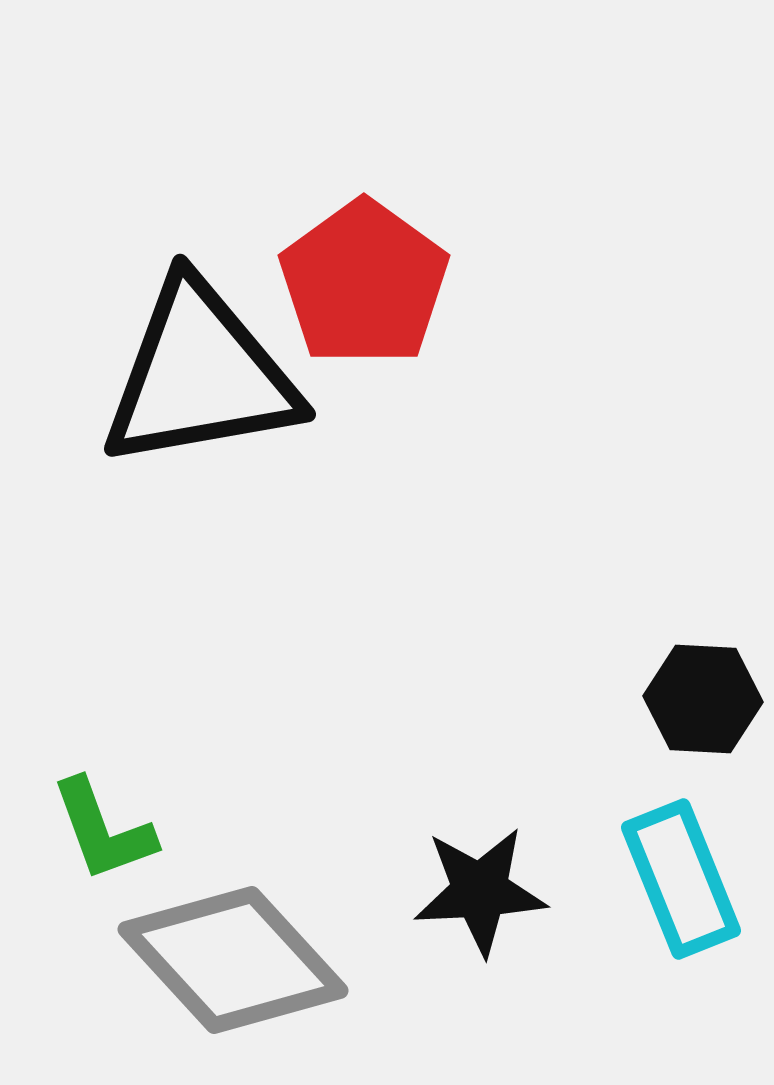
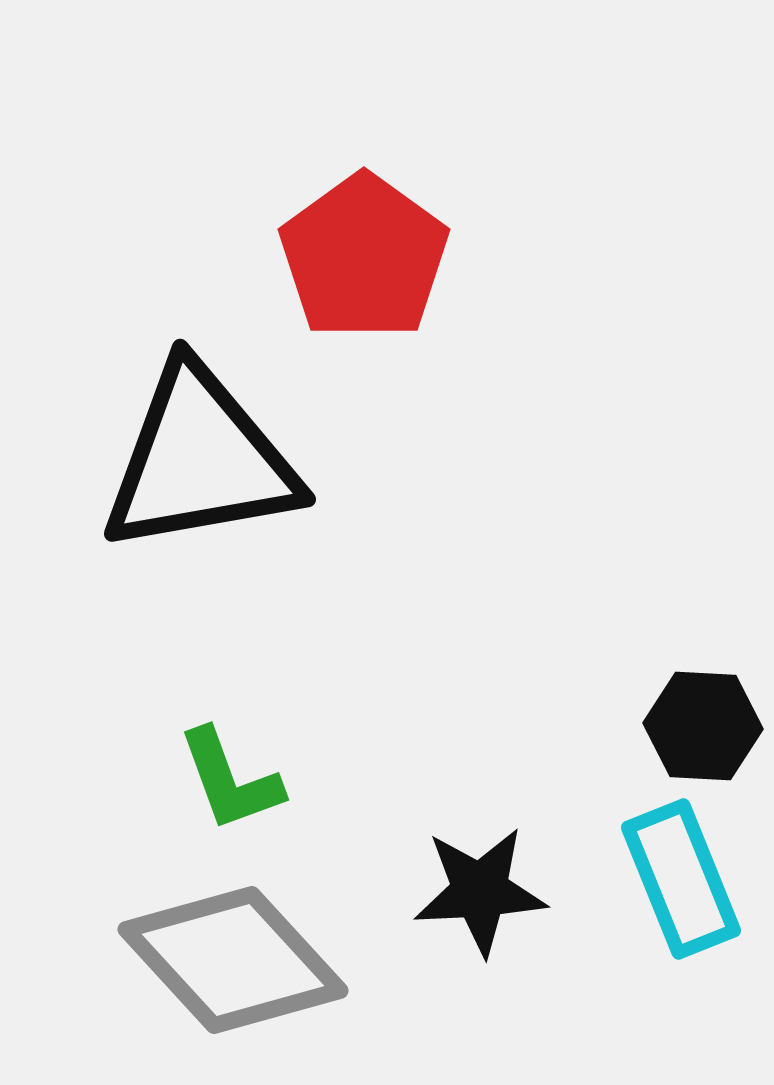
red pentagon: moved 26 px up
black triangle: moved 85 px down
black hexagon: moved 27 px down
green L-shape: moved 127 px right, 50 px up
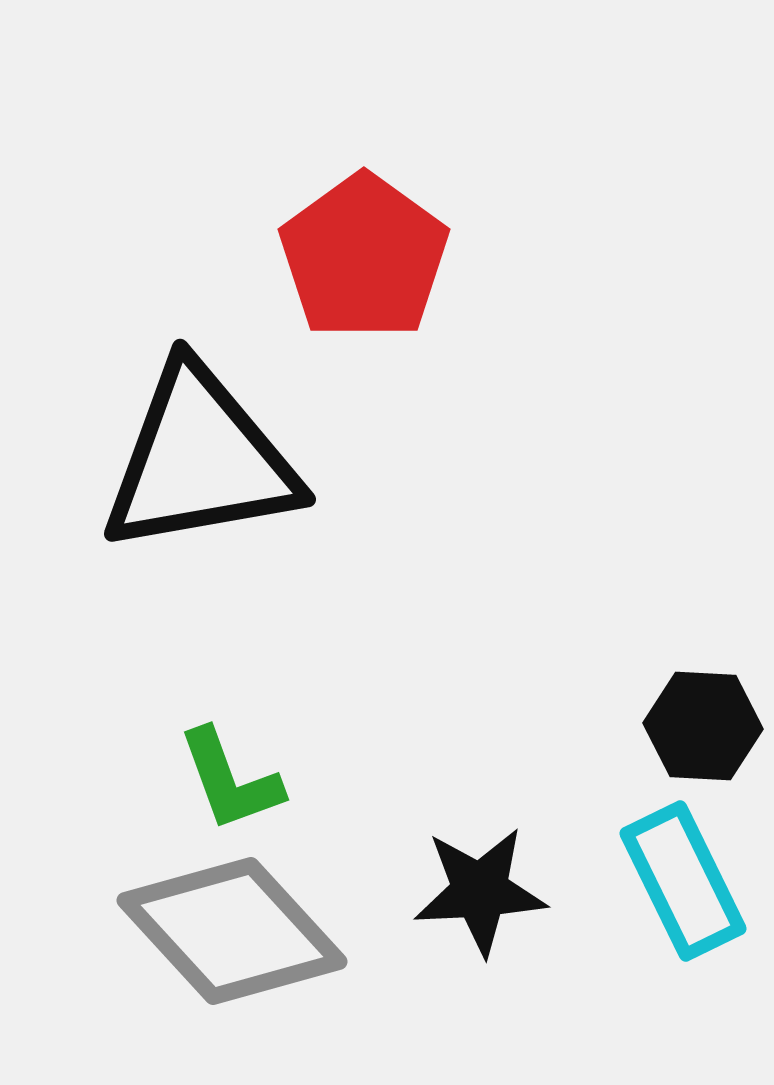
cyan rectangle: moved 2 px right, 2 px down; rotated 4 degrees counterclockwise
gray diamond: moved 1 px left, 29 px up
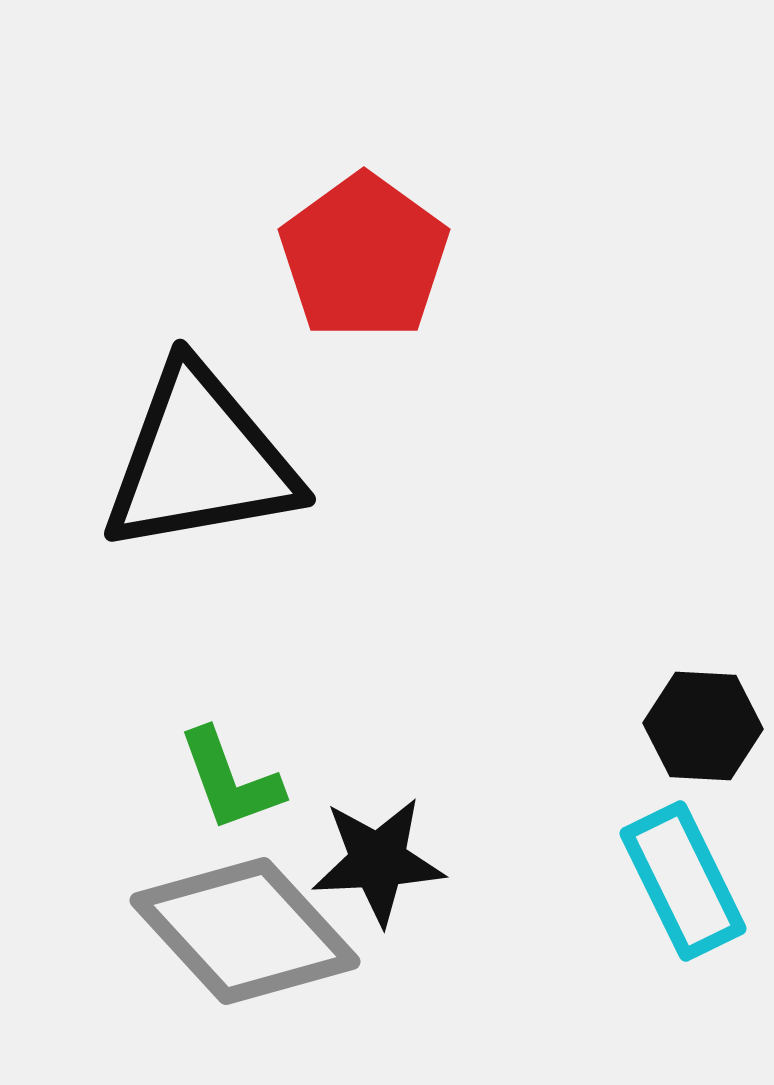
black star: moved 102 px left, 30 px up
gray diamond: moved 13 px right
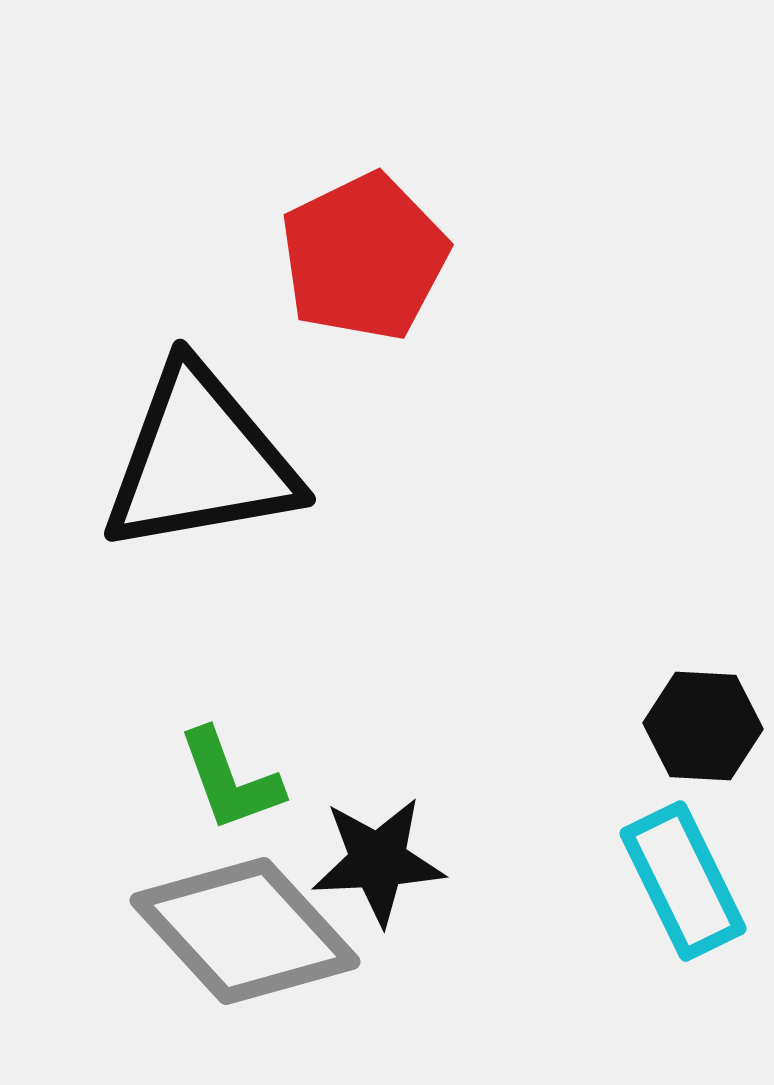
red pentagon: rotated 10 degrees clockwise
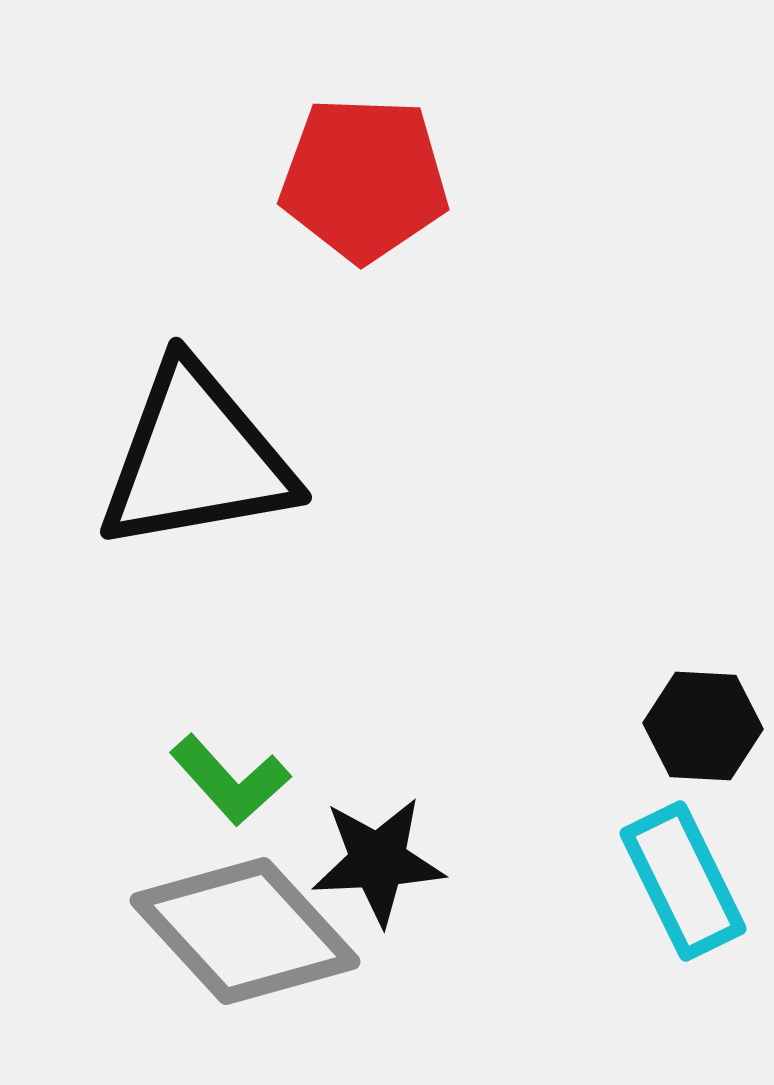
red pentagon: moved 78 px up; rotated 28 degrees clockwise
black triangle: moved 4 px left, 2 px up
green L-shape: rotated 22 degrees counterclockwise
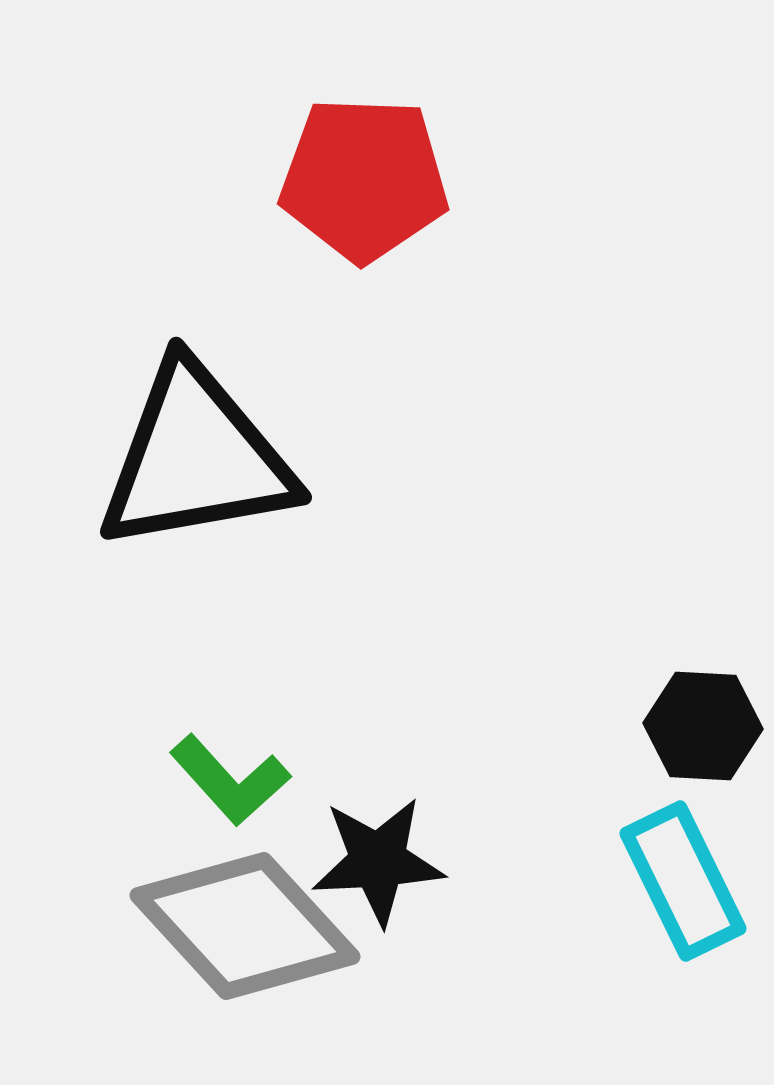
gray diamond: moved 5 px up
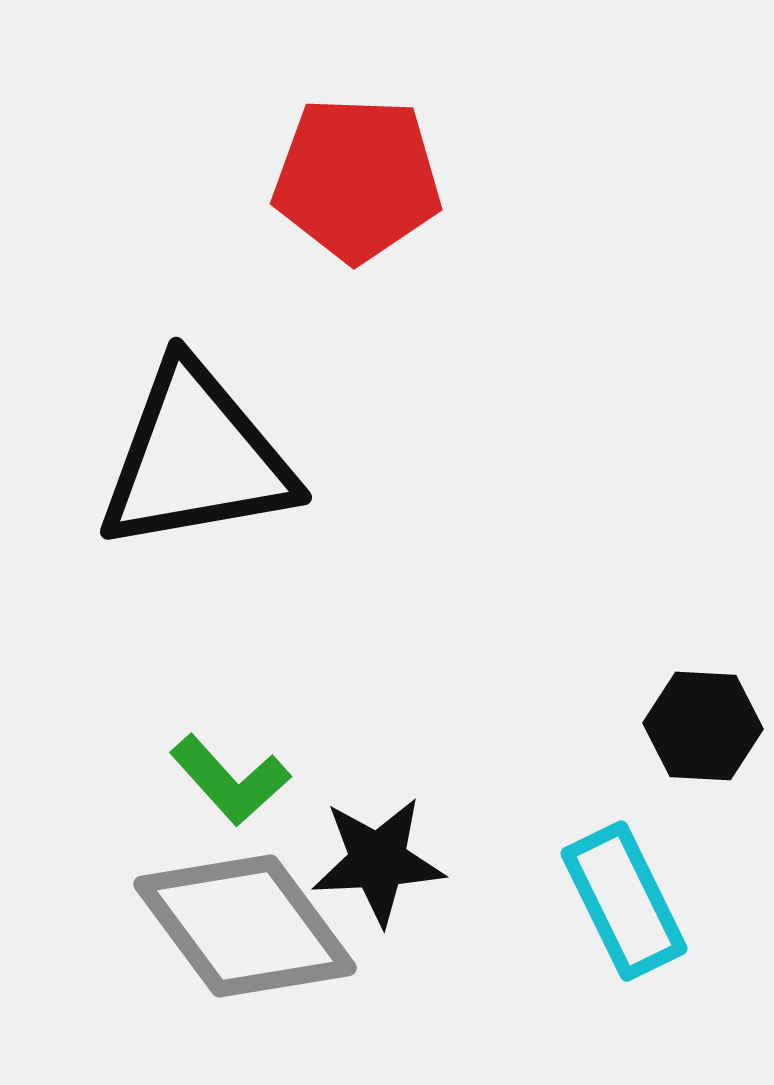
red pentagon: moved 7 px left
cyan rectangle: moved 59 px left, 20 px down
gray diamond: rotated 6 degrees clockwise
